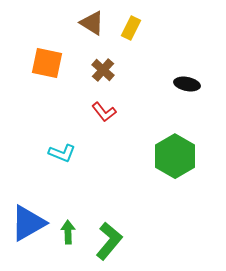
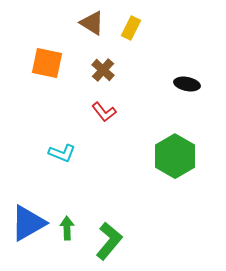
green arrow: moved 1 px left, 4 px up
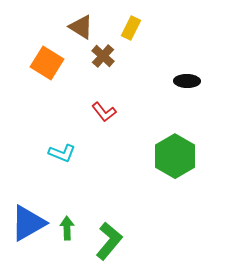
brown triangle: moved 11 px left, 4 px down
orange square: rotated 20 degrees clockwise
brown cross: moved 14 px up
black ellipse: moved 3 px up; rotated 10 degrees counterclockwise
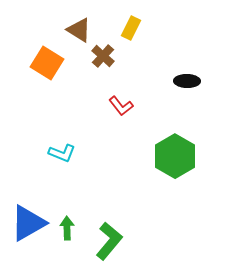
brown triangle: moved 2 px left, 3 px down
red L-shape: moved 17 px right, 6 px up
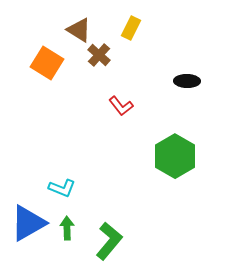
brown cross: moved 4 px left, 1 px up
cyan L-shape: moved 35 px down
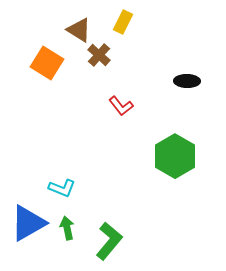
yellow rectangle: moved 8 px left, 6 px up
green arrow: rotated 10 degrees counterclockwise
